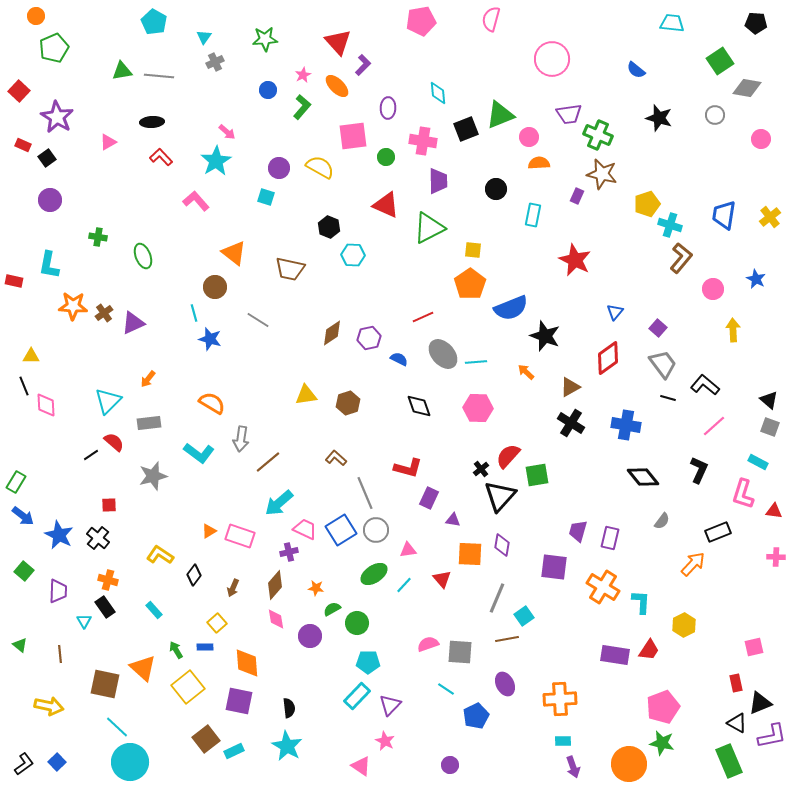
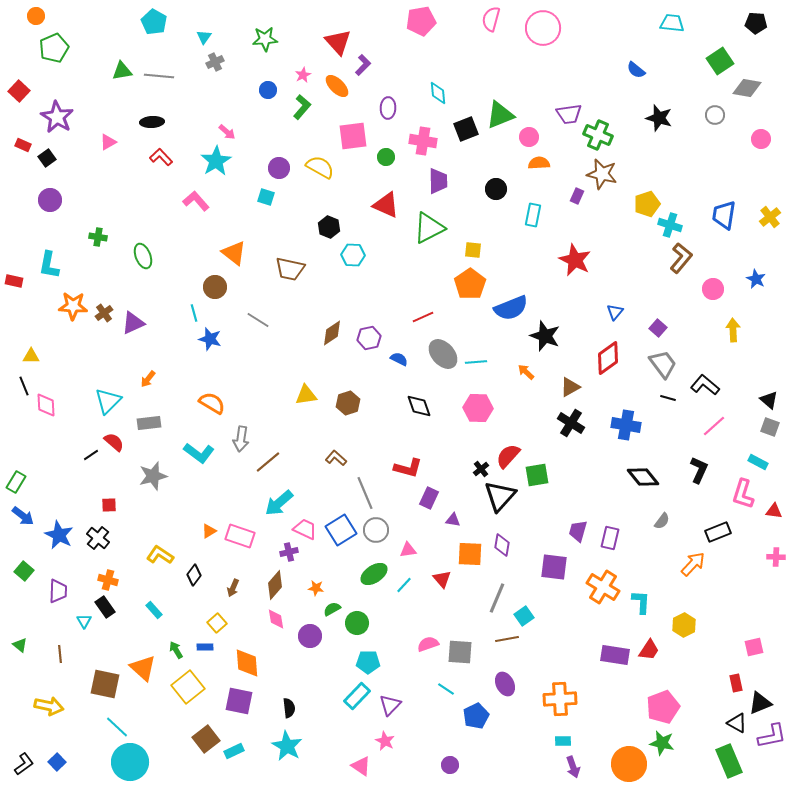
pink circle at (552, 59): moved 9 px left, 31 px up
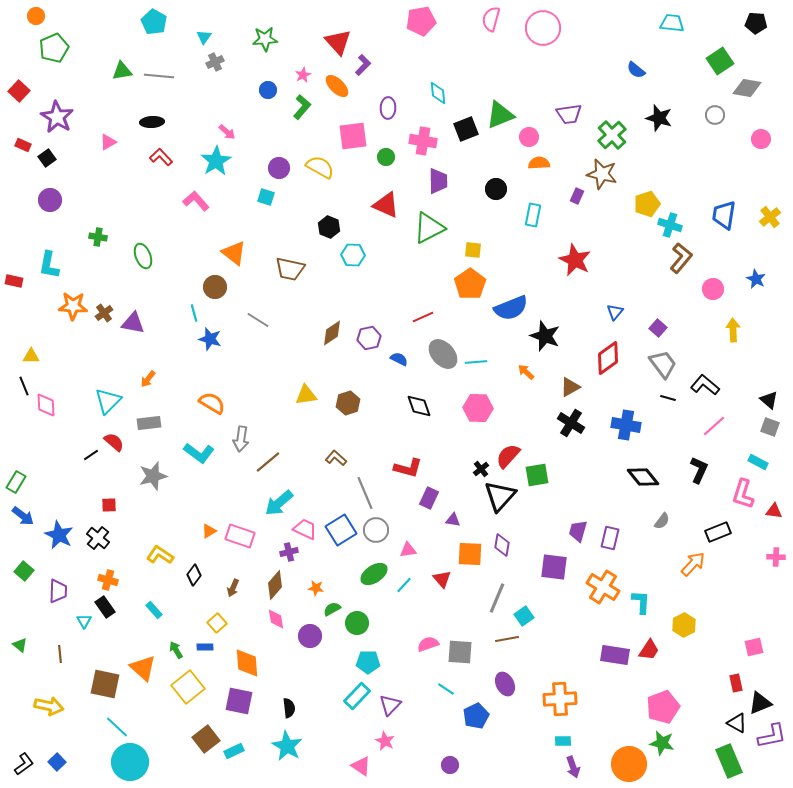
green cross at (598, 135): moved 14 px right; rotated 24 degrees clockwise
purple triangle at (133, 323): rotated 35 degrees clockwise
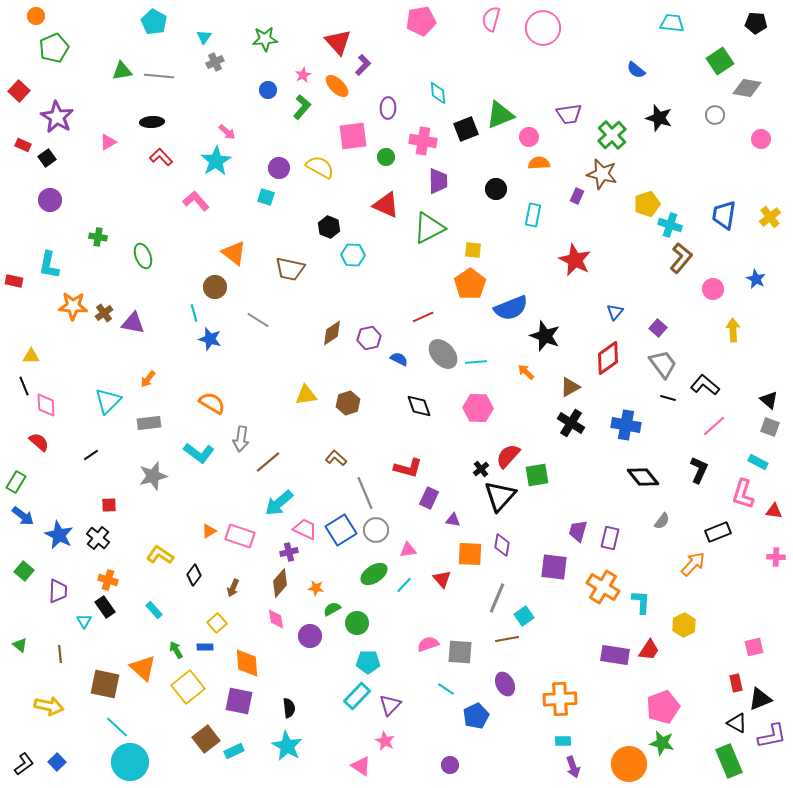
red semicircle at (114, 442): moved 75 px left
brown diamond at (275, 585): moved 5 px right, 2 px up
black triangle at (760, 703): moved 4 px up
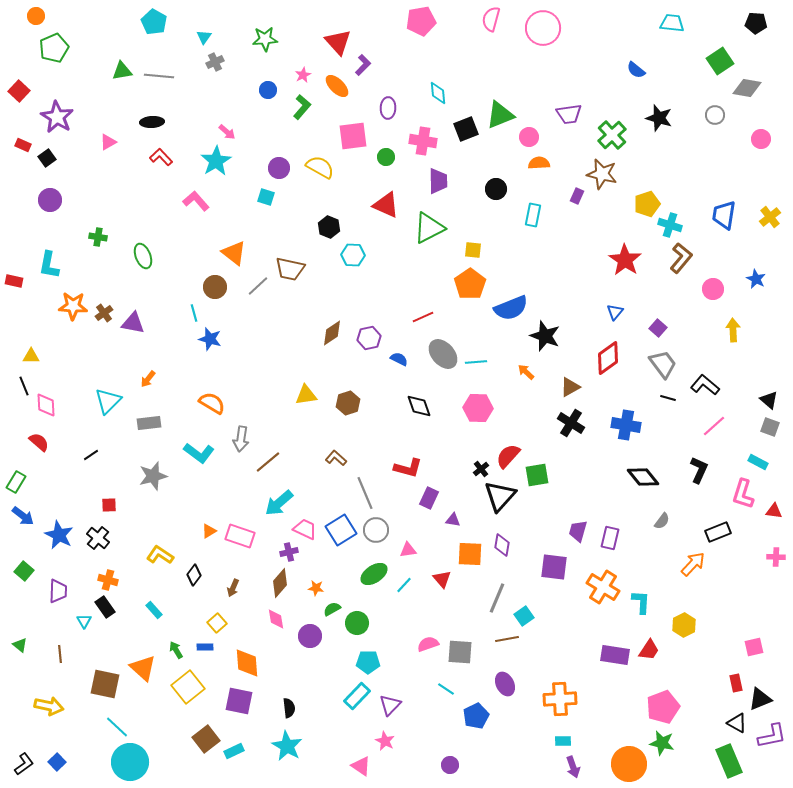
red star at (575, 260): moved 50 px right; rotated 8 degrees clockwise
gray line at (258, 320): moved 34 px up; rotated 75 degrees counterclockwise
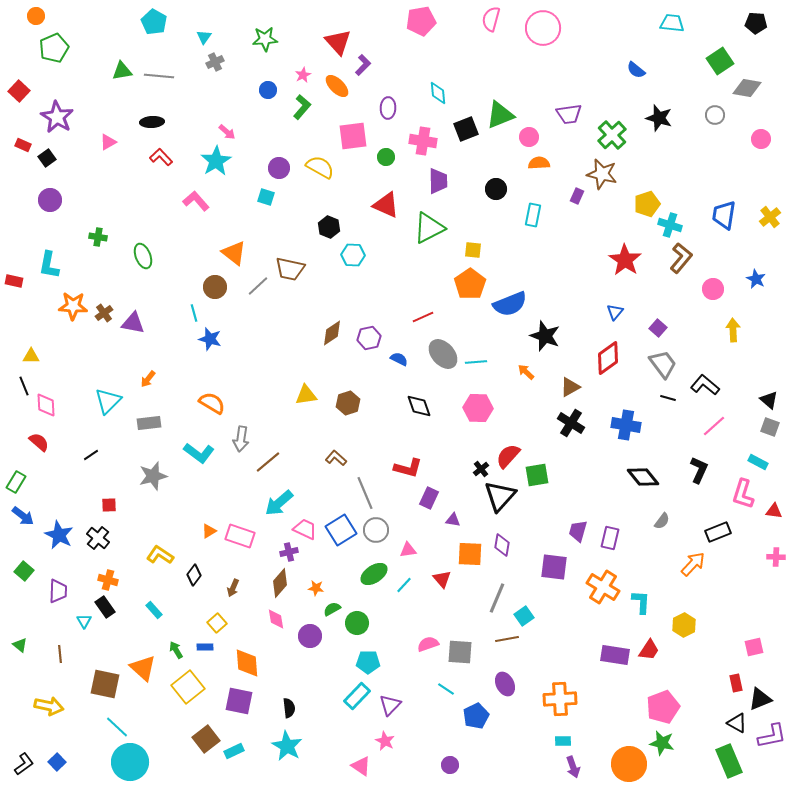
blue semicircle at (511, 308): moved 1 px left, 4 px up
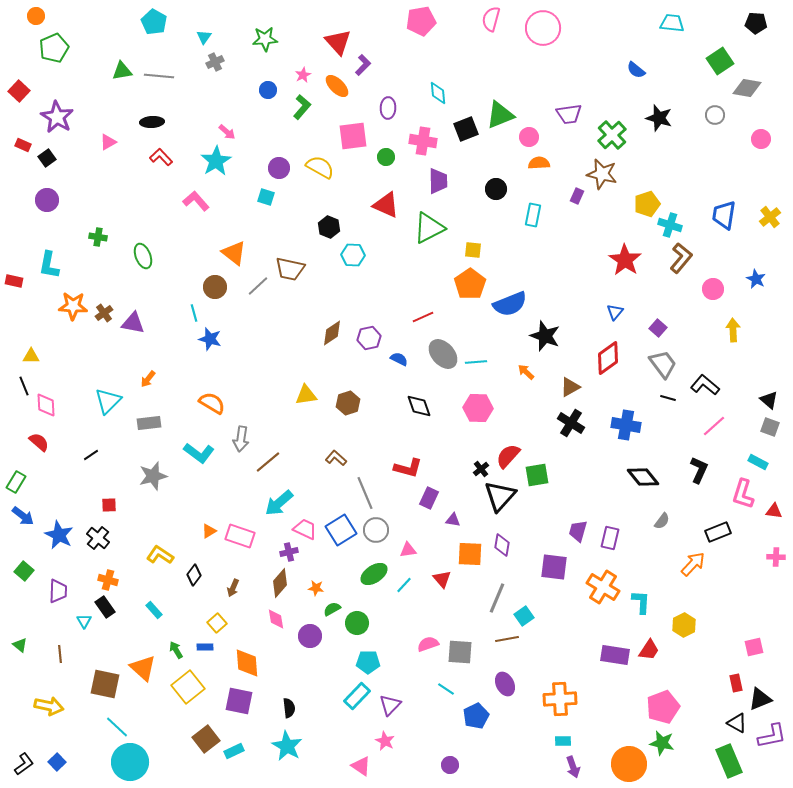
purple circle at (50, 200): moved 3 px left
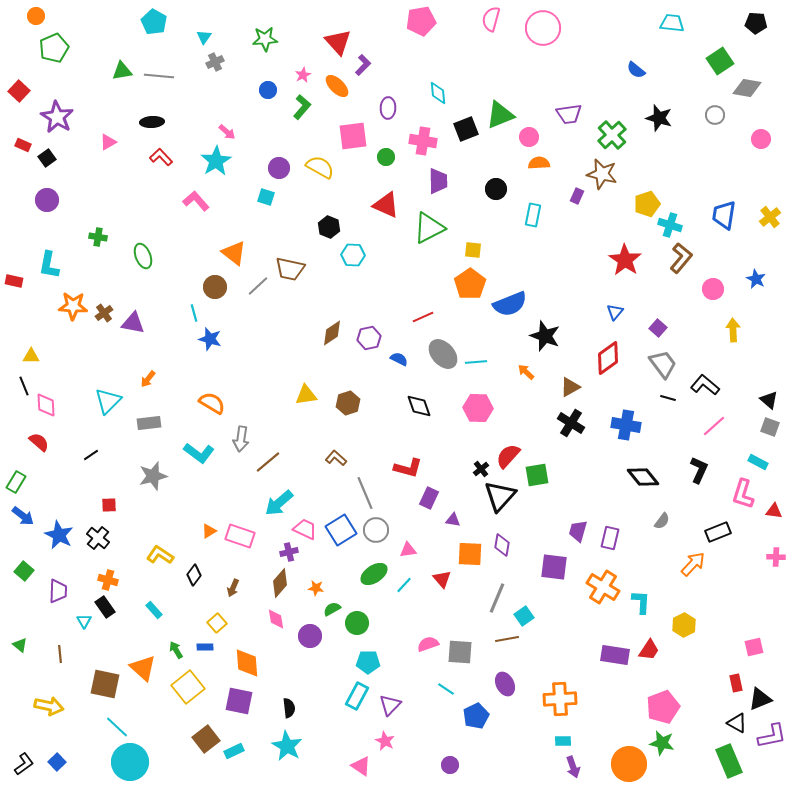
cyan rectangle at (357, 696): rotated 16 degrees counterclockwise
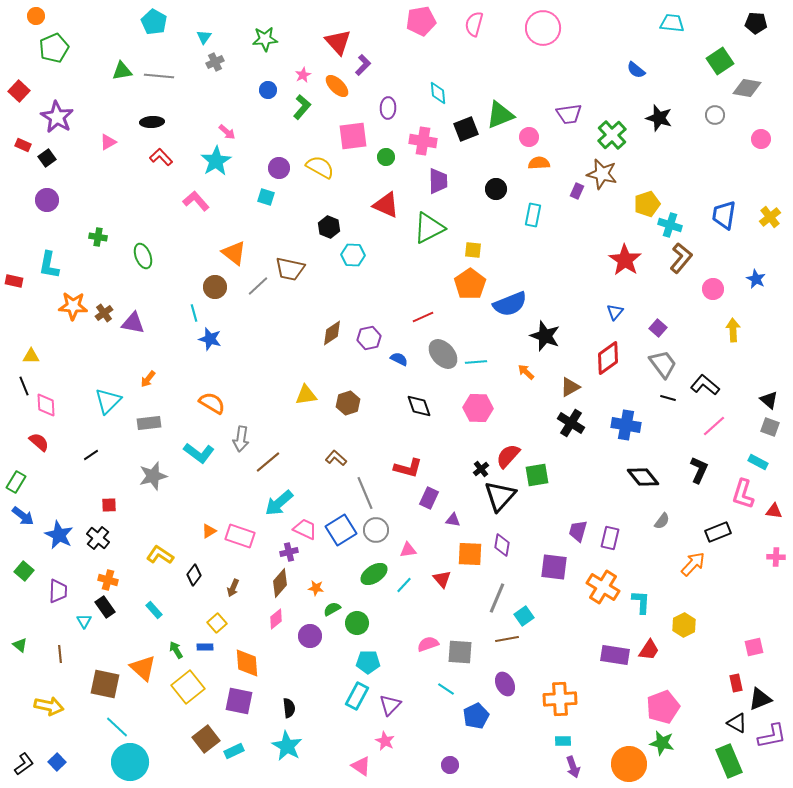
pink semicircle at (491, 19): moved 17 px left, 5 px down
purple rectangle at (577, 196): moved 5 px up
pink diamond at (276, 619): rotated 60 degrees clockwise
